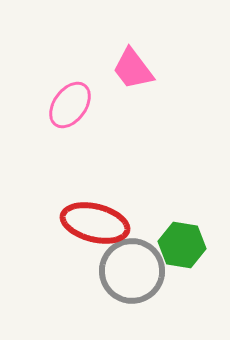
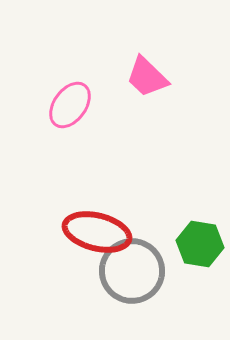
pink trapezoid: moved 14 px right, 8 px down; rotated 9 degrees counterclockwise
red ellipse: moved 2 px right, 9 px down
green hexagon: moved 18 px right, 1 px up
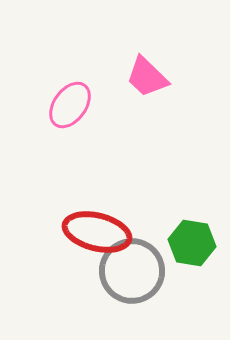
green hexagon: moved 8 px left, 1 px up
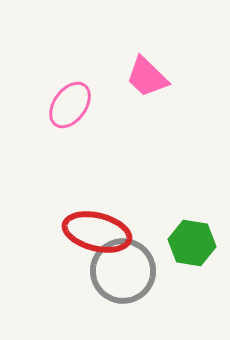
gray circle: moved 9 px left
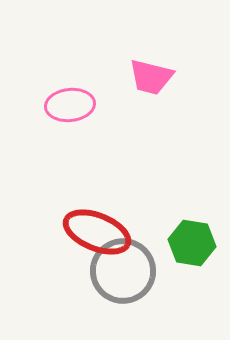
pink trapezoid: moved 4 px right; rotated 30 degrees counterclockwise
pink ellipse: rotated 48 degrees clockwise
red ellipse: rotated 8 degrees clockwise
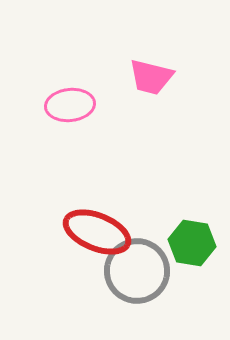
gray circle: moved 14 px right
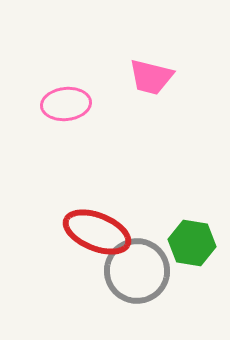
pink ellipse: moved 4 px left, 1 px up
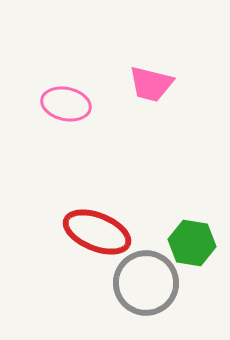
pink trapezoid: moved 7 px down
pink ellipse: rotated 18 degrees clockwise
gray circle: moved 9 px right, 12 px down
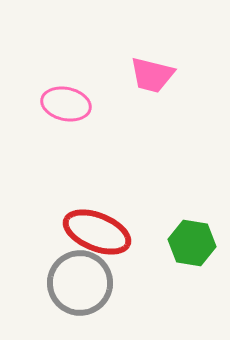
pink trapezoid: moved 1 px right, 9 px up
gray circle: moved 66 px left
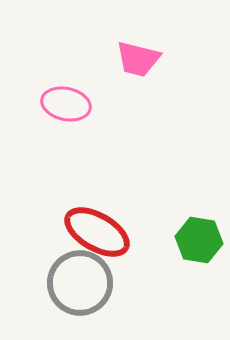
pink trapezoid: moved 14 px left, 16 px up
red ellipse: rotated 8 degrees clockwise
green hexagon: moved 7 px right, 3 px up
